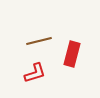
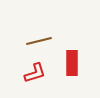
red rectangle: moved 9 px down; rotated 15 degrees counterclockwise
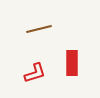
brown line: moved 12 px up
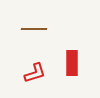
brown line: moved 5 px left; rotated 15 degrees clockwise
